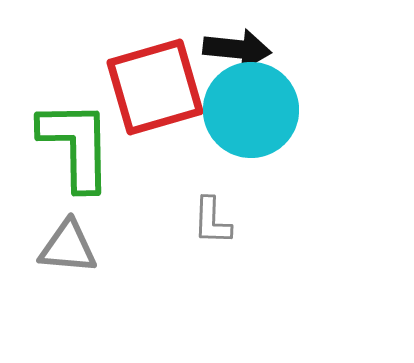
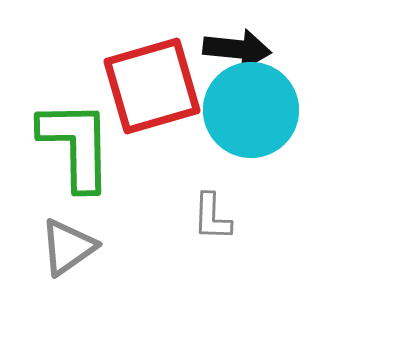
red square: moved 3 px left, 1 px up
gray L-shape: moved 4 px up
gray triangle: rotated 40 degrees counterclockwise
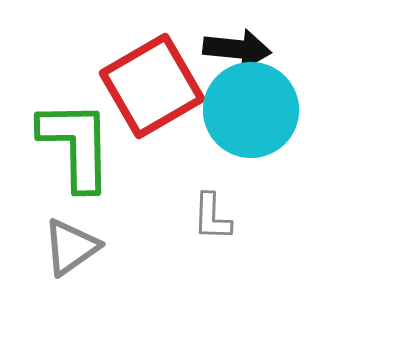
red square: rotated 14 degrees counterclockwise
gray triangle: moved 3 px right
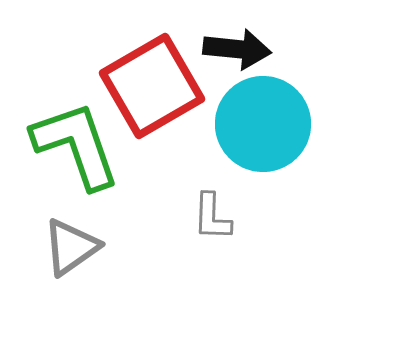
cyan circle: moved 12 px right, 14 px down
green L-shape: rotated 18 degrees counterclockwise
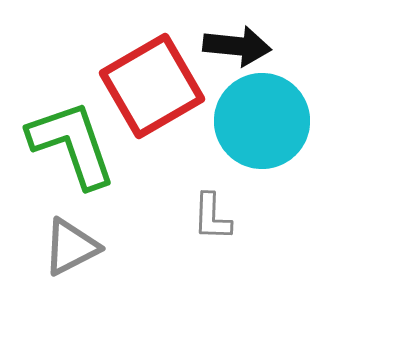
black arrow: moved 3 px up
cyan circle: moved 1 px left, 3 px up
green L-shape: moved 4 px left, 1 px up
gray triangle: rotated 8 degrees clockwise
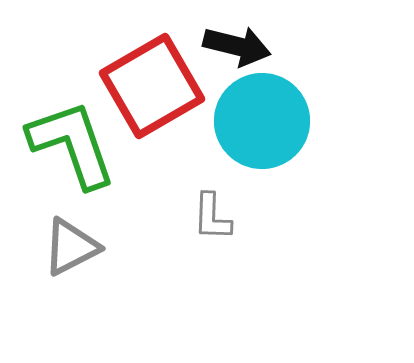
black arrow: rotated 8 degrees clockwise
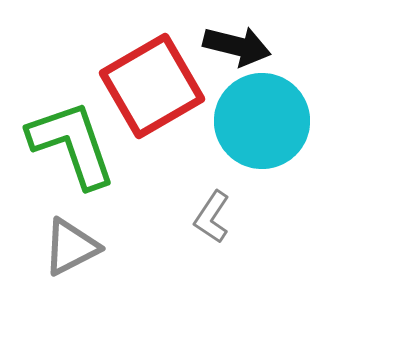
gray L-shape: rotated 32 degrees clockwise
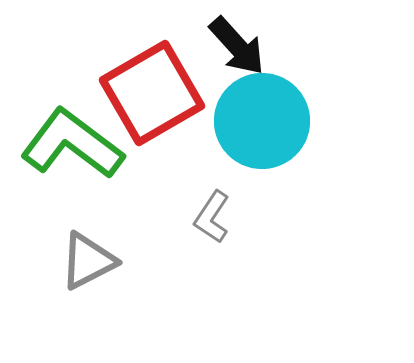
black arrow: rotated 34 degrees clockwise
red square: moved 7 px down
green L-shape: rotated 34 degrees counterclockwise
gray triangle: moved 17 px right, 14 px down
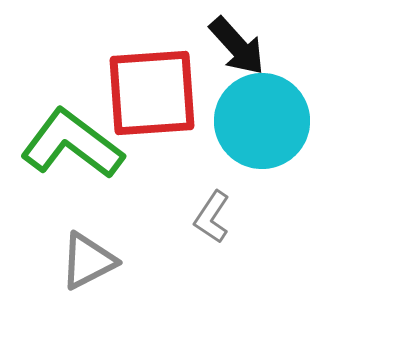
red square: rotated 26 degrees clockwise
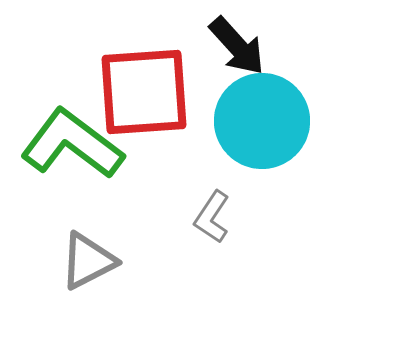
red square: moved 8 px left, 1 px up
